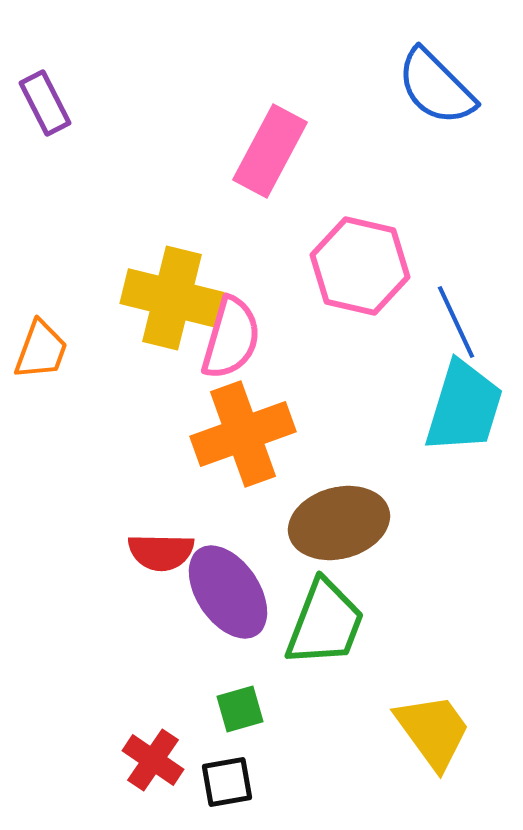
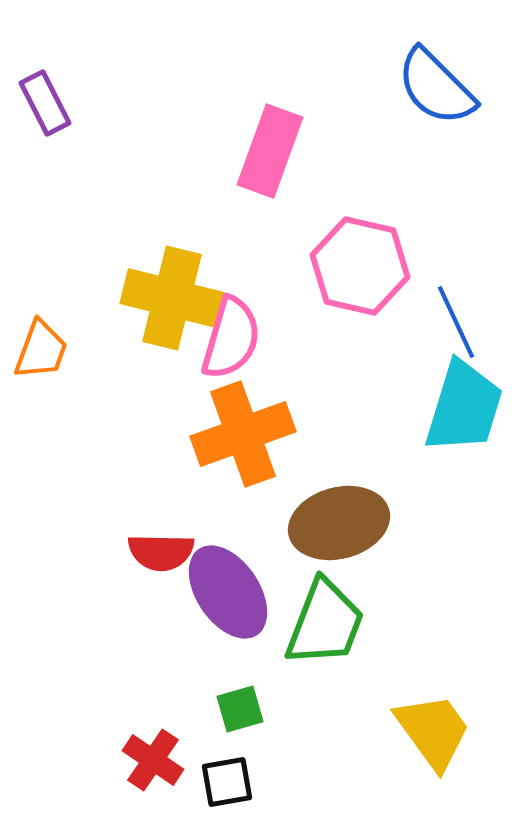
pink rectangle: rotated 8 degrees counterclockwise
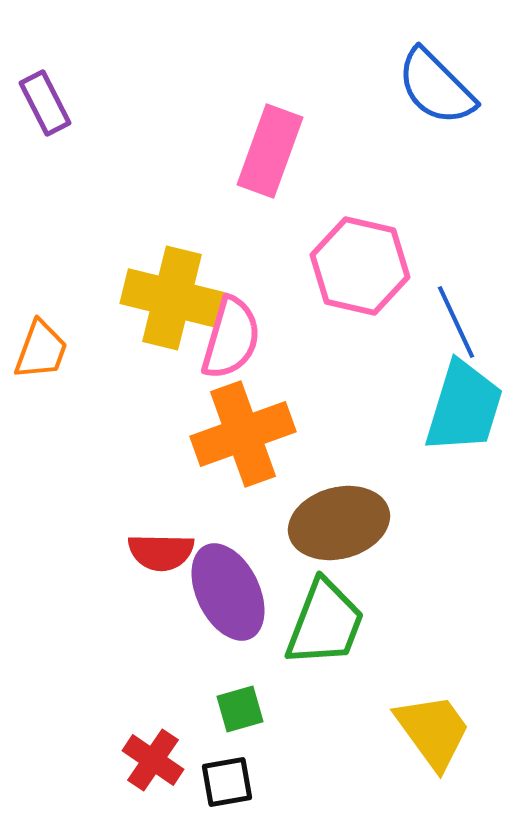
purple ellipse: rotated 8 degrees clockwise
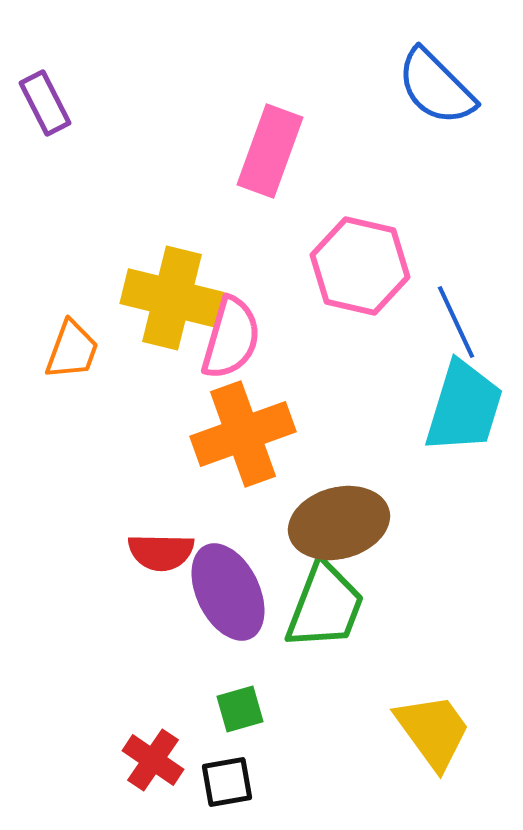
orange trapezoid: moved 31 px right
green trapezoid: moved 17 px up
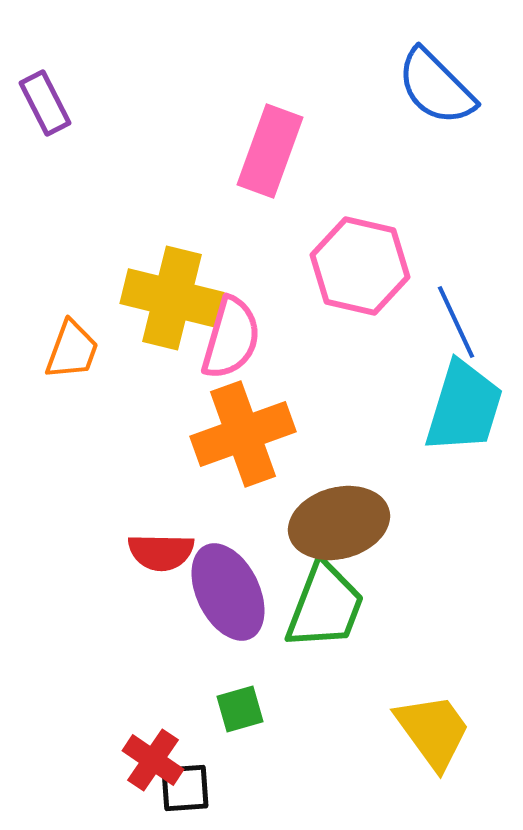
black square: moved 42 px left, 6 px down; rotated 6 degrees clockwise
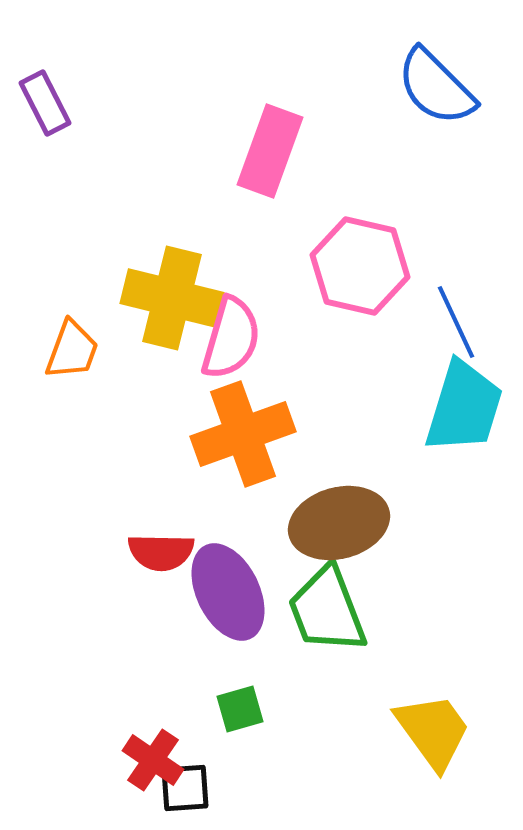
green trapezoid: moved 2 px right, 4 px down; rotated 138 degrees clockwise
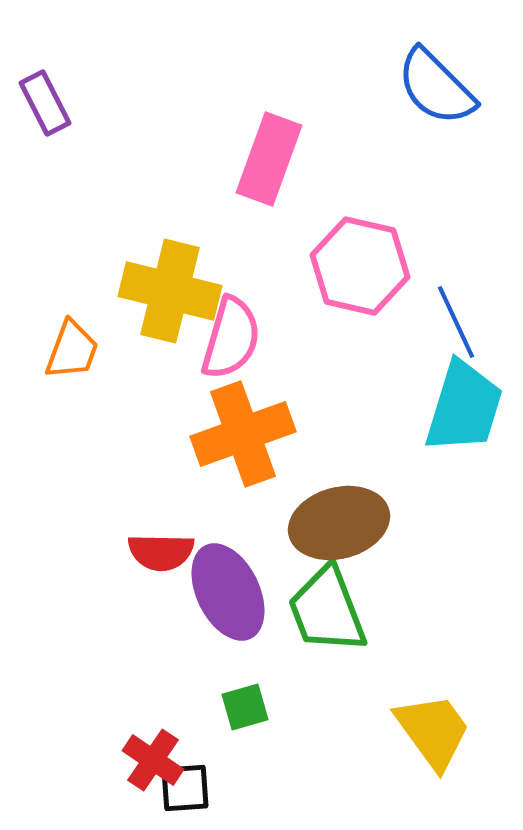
pink rectangle: moved 1 px left, 8 px down
yellow cross: moved 2 px left, 7 px up
green square: moved 5 px right, 2 px up
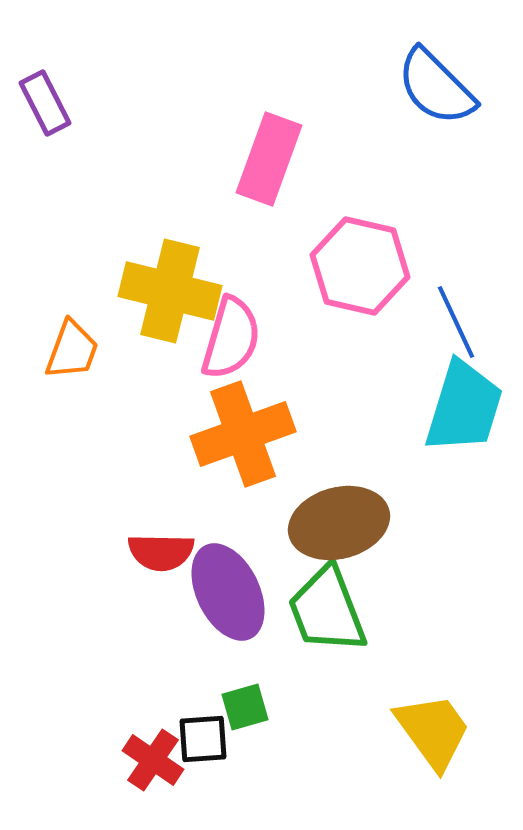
black square: moved 18 px right, 49 px up
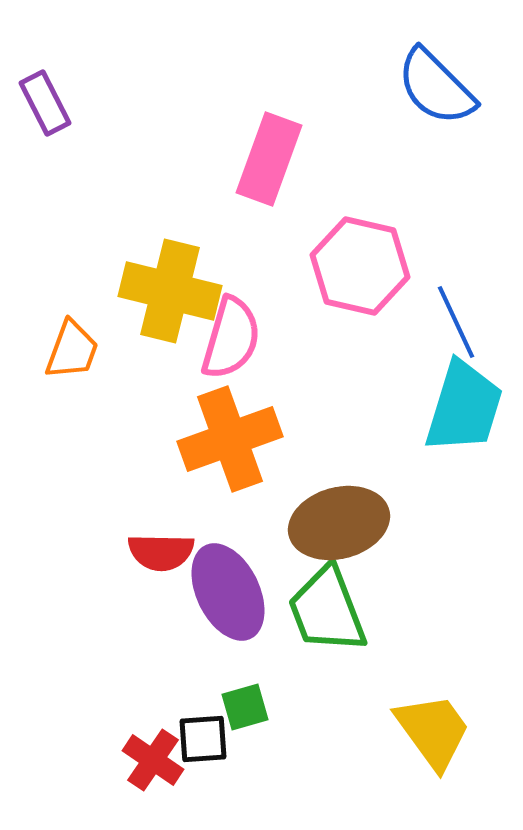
orange cross: moved 13 px left, 5 px down
